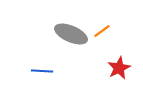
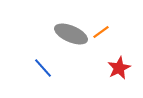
orange line: moved 1 px left, 1 px down
blue line: moved 1 px right, 3 px up; rotated 45 degrees clockwise
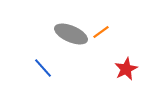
red star: moved 7 px right, 1 px down
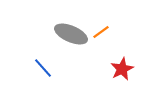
red star: moved 4 px left
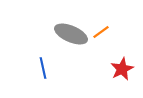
blue line: rotated 30 degrees clockwise
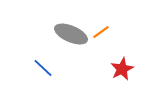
blue line: rotated 35 degrees counterclockwise
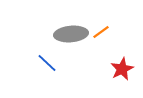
gray ellipse: rotated 28 degrees counterclockwise
blue line: moved 4 px right, 5 px up
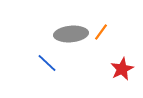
orange line: rotated 18 degrees counterclockwise
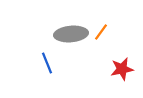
blue line: rotated 25 degrees clockwise
red star: rotated 15 degrees clockwise
